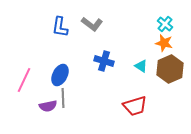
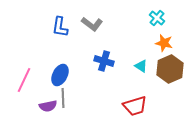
cyan cross: moved 8 px left, 6 px up
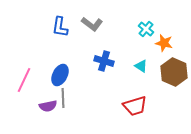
cyan cross: moved 11 px left, 11 px down
brown hexagon: moved 4 px right, 3 px down; rotated 12 degrees counterclockwise
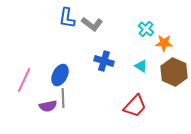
blue L-shape: moved 7 px right, 9 px up
orange star: rotated 12 degrees counterclockwise
red trapezoid: rotated 30 degrees counterclockwise
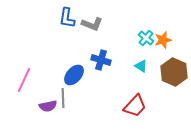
gray L-shape: rotated 15 degrees counterclockwise
cyan cross: moved 9 px down
orange star: moved 1 px left, 3 px up; rotated 18 degrees counterclockwise
blue cross: moved 3 px left, 1 px up
blue ellipse: moved 14 px right; rotated 15 degrees clockwise
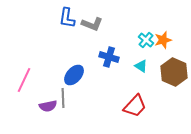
cyan cross: moved 2 px down
blue cross: moved 8 px right, 3 px up
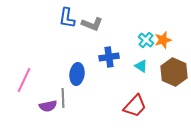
blue cross: rotated 24 degrees counterclockwise
blue ellipse: moved 3 px right, 1 px up; rotated 35 degrees counterclockwise
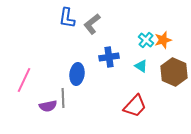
gray L-shape: rotated 120 degrees clockwise
